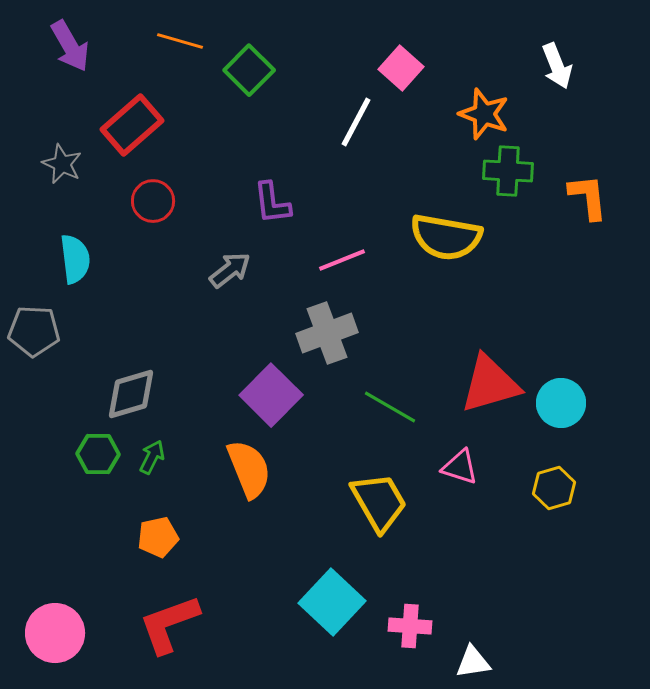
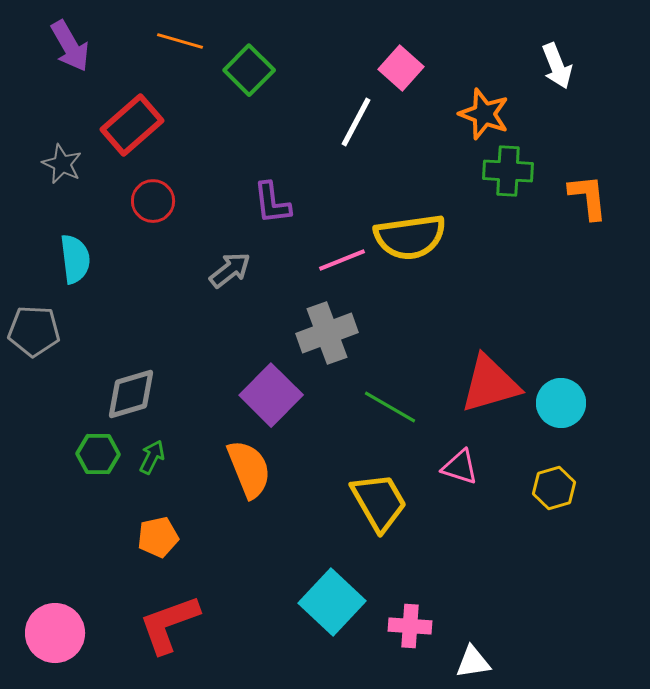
yellow semicircle: moved 36 px left; rotated 18 degrees counterclockwise
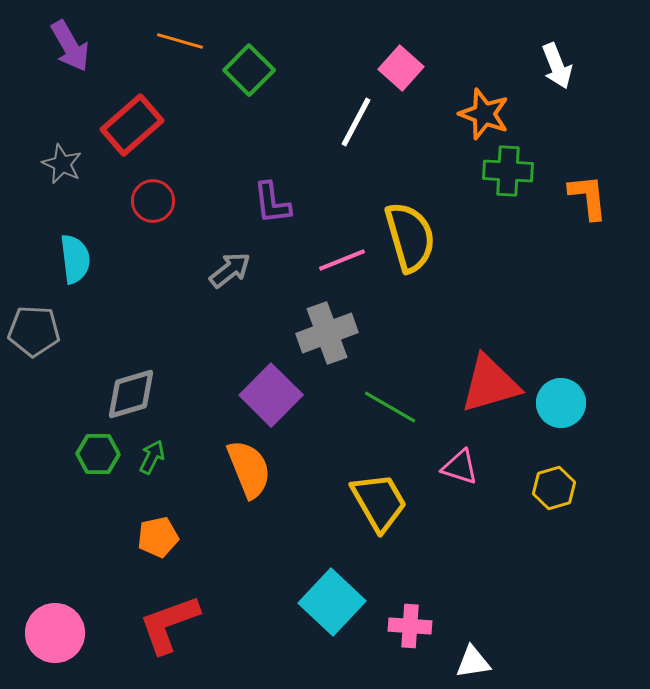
yellow semicircle: rotated 98 degrees counterclockwise
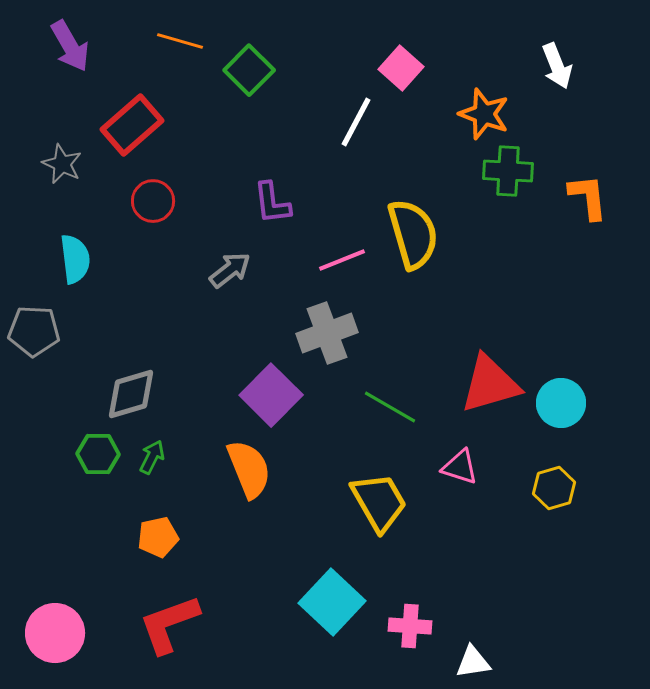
yellow semicircle: moved 3 px right, 3 px up
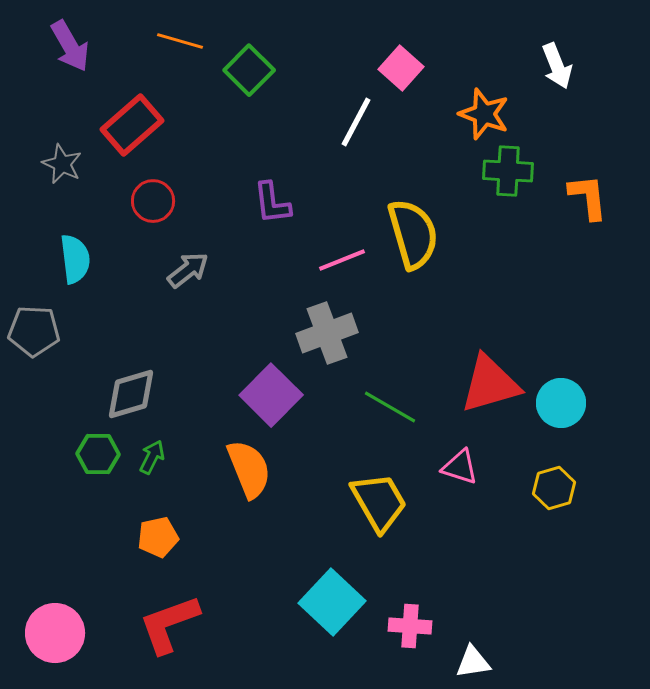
gray arrow: moved 42 px left
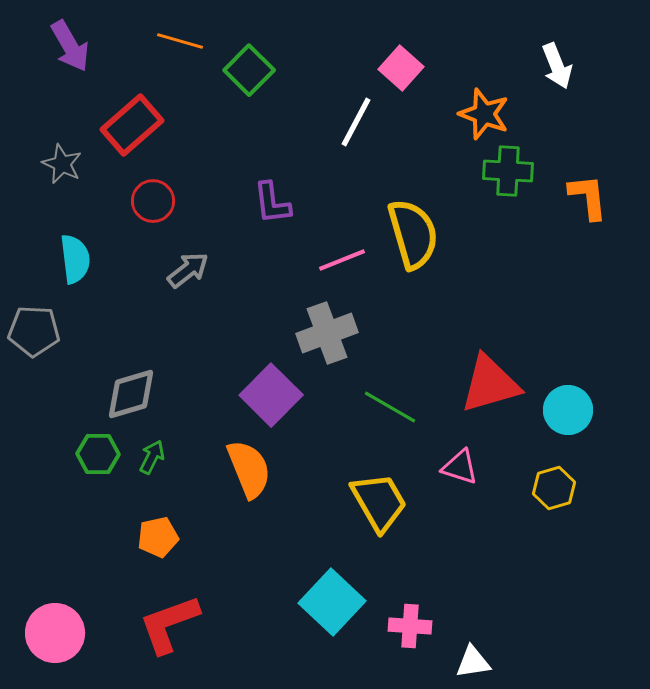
cyan circle: moved 7 px right, 7 px down
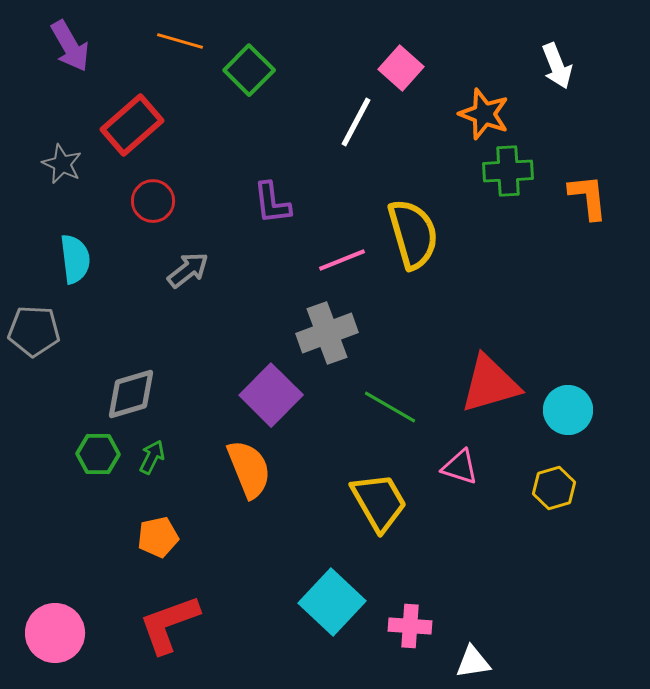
green cross: rotated 6 degrees counterclockwise
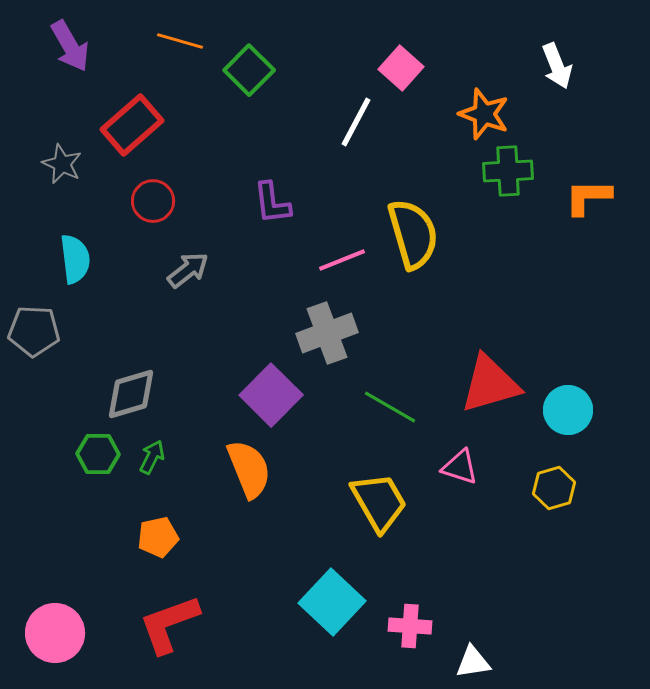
orange L-shape: rotated 84 degrees counterclockwise
